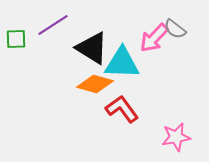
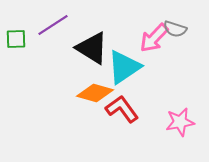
gray semicircle: rotated 20 degrees counterclockwise
cyan triangle: moved 2 px right, 4 px down; rotated 36 degrees counterclockwise
orange diamond: moved 9 px down
pink star: moved 4 px right, 15 px up
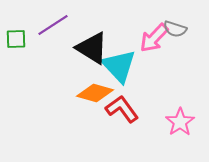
cyan triangle: moved 5 px left, 1 px up; rotated 39 degrees counterclockwise
pink star: rotated 24 degrees counterclockwise
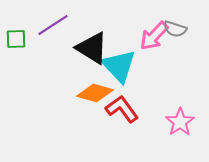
pink arrow: moved 2 px up
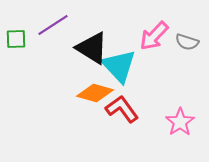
gray semicircle: moved 12 px right, 13 px down
